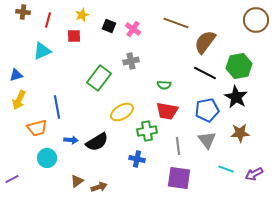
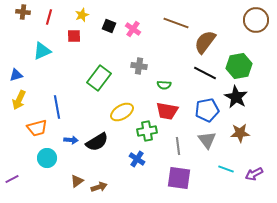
red line: moved 1 px right, 3 px up
gray cross: moved 8 px right, 5 px down; rotated 21 degrees clockwise
blue cross: rotated 21 degrees clockwise
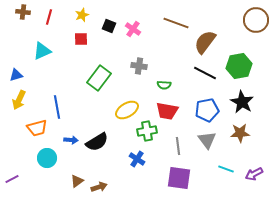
red square: moved 7 px right, 3 px down
black star: moved 6 px right, 5 px down
yellow ellipse: moved 5 px right, 2 px up
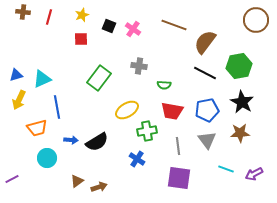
brown line: moved 2 px left, 2 px down
cyan triangle: moved 28 px down
red trapezoid: moved 5 px right
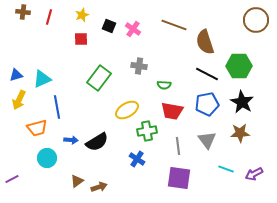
brown semicircle: rotated 55 degrees counterclockwise
green hexagon: rotated 10 degrees clockwise
black line: moved 2 px right, 1 px down
blue pentagon: moved 6 px up
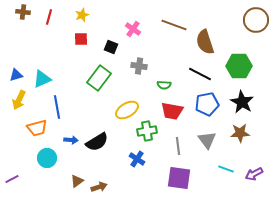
black square: moved 2 px right, 21 px down
black line: moved 7 px left
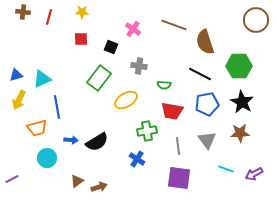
yellow star: moved 3 px up; rotated 24 degrees clockwise
yellow ellipse: moved 1 px left, 10 px up
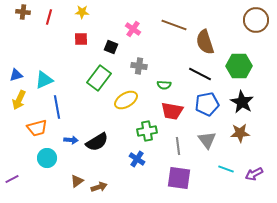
cyan triangle: moved 2 px right, 1 px down
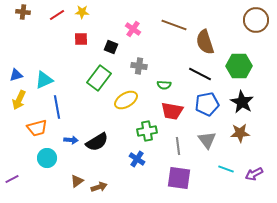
red line: moved 8 px right, 2 px up; rotated 42 degrees clockwise
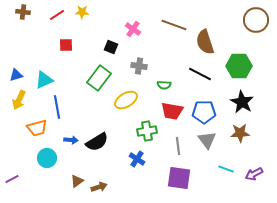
red square: moved 15 px left, 6 px down
blue pentagon: moved 3 px left, 8 px down; rotated 10 degrees clockwise
